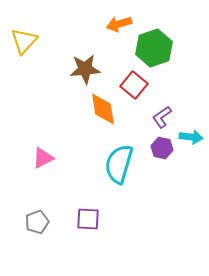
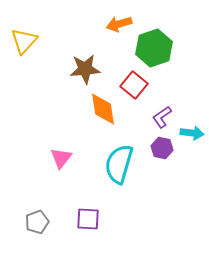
cyan arrow: moved 1 px right, 4 px up
pink triangle: moved 18 px right; rotated 25 degrees counterclockwise
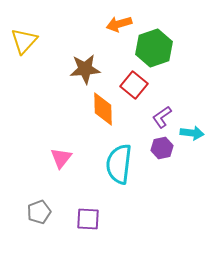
orange diamond: rotated 8 degrees clockwise
purple hexagon: rotated 25 degrees counterclockwise
cyan semicircle: rotated 9 degrees counterclockwise
gray pentagon: moved 2 px right, 10 px up
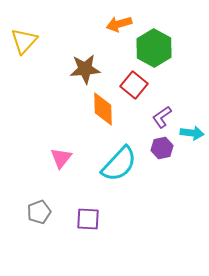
green hexagon: rotated 12 degrees counterclockwise
cyan semicircle: rotated 144 degrees counterclockwise
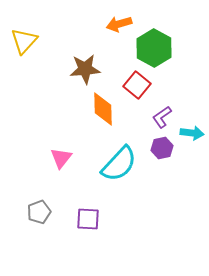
red square: moved 3 px right
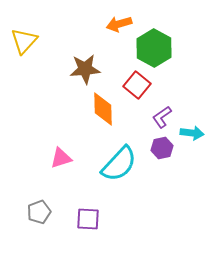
pink triangle: rotated 35 degrees clockwise
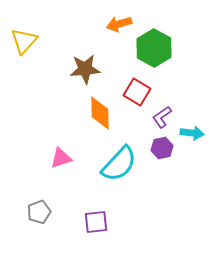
red square: moved 7 px down; rotated 8 degrees counterclockwise
orange diamond: moved 3 px left, 4 px down
purple square: moved 8 px right, 3 px down; rotated 10 degrees counterclockwise
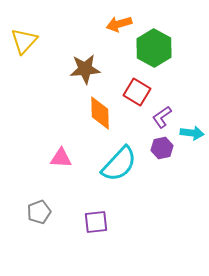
pink triangle: rotated 20 degrees clockwise
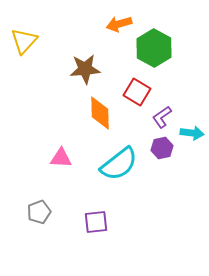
cyan semicircle: rotated 9 degrees clockwise
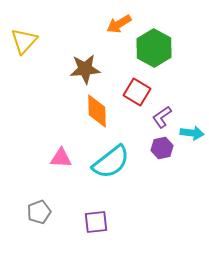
orange arrow: rotated 15 degrees counterclockwise
orange diamond: moved 3 px left, 2 px up
cyan semicircle: moved 8 px left, 2 px up
